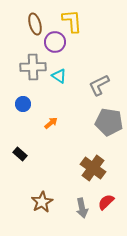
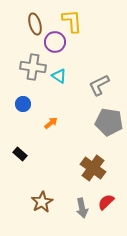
gray cross: rotated 10 degrees clockwise
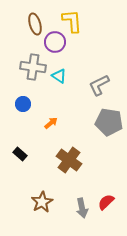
brown cross: moved 24 px left, 8 px up
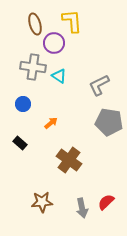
purple circle: moved 1 px left, 1 px down
black rectangle: moved 11 px up
brown star: rotated 25 degrees clockwise
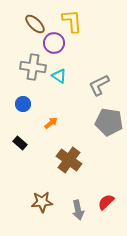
brown ellipse: rotated 30 degrees counterclockwise
gray arrow: moved 4 px left, 2 px down
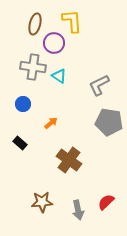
brown ellipse: rotated 60 degrees clockwise
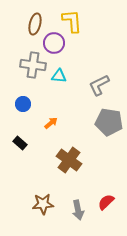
gray cross: moved 2 px up
cyan triangle: rotated 28 degrees counterclockwise
brown star: moved 1 px right, 2 px down
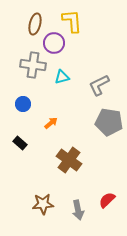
cyan triangle: moved 3 px right, 1 px down; rotated 21 degrees counterclockwise
red semicircle: moved 1 px right, 2 px up
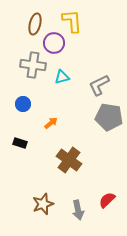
gray pentagon: moved 5 px up
black rectangle: rotated 24 degrees counterclockwise
brown star: rotated 15 degrees counterclockwise
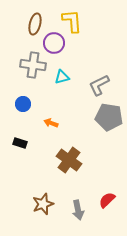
orange arrow: rotated 120 degrees counterclockwise
